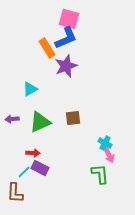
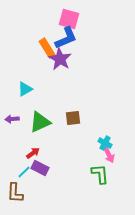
purple star: moved 6 px left, 7 px up; rotated 20 degrees counterclockwise
cyan triangle: moved 5 px left
red arrow: rotated 40 degrees counterclockwise
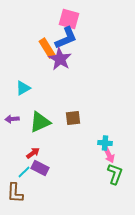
cyan triangle: moved 2 px left, 1 px up
cyan cross: rotated 24 degrees counterclockwise
green L-shape: moved 15 px right; rotated 25 degrees clockwise
